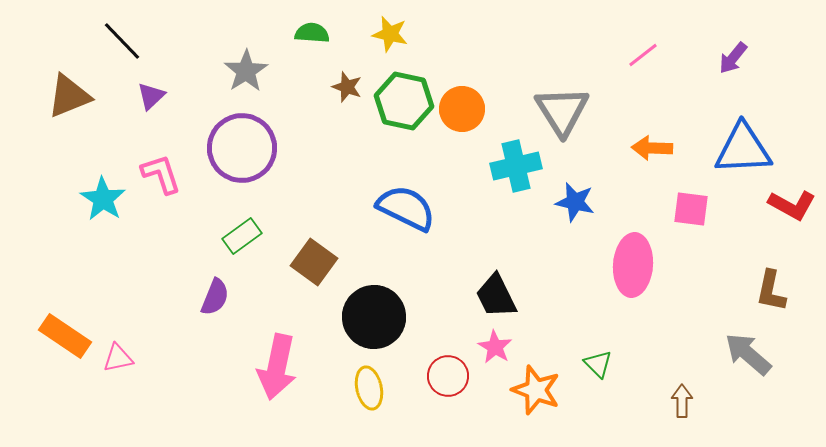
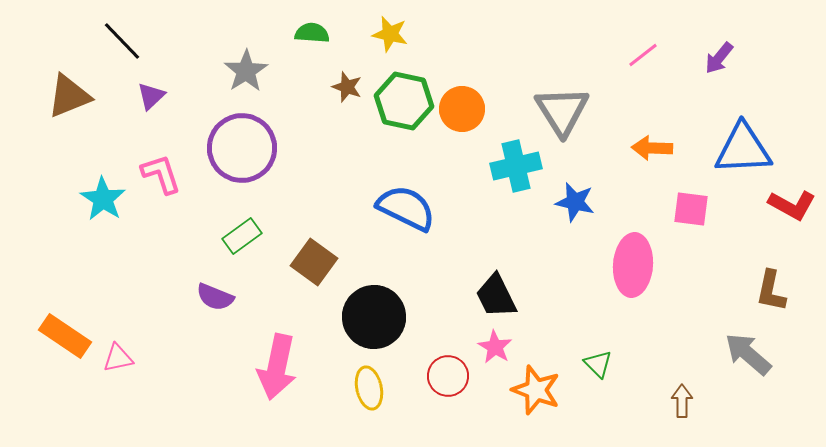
purple arrow: moved 14 px left
purple semicircle: rotated 90 degrees clockwise
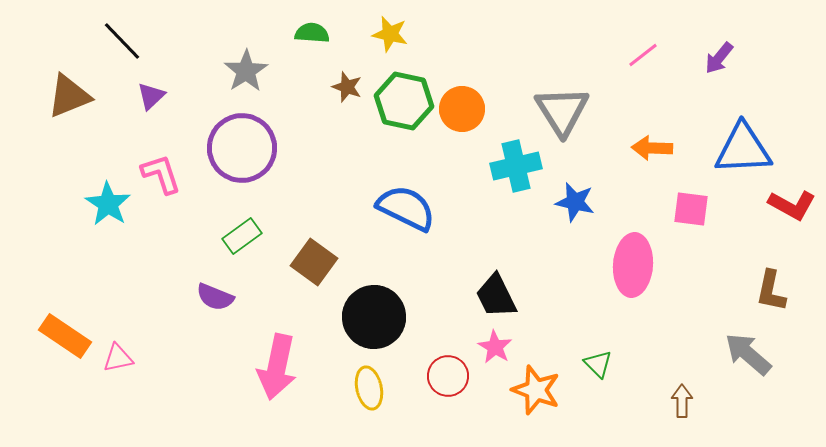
cyan star: moved 5 px right, 5 px down
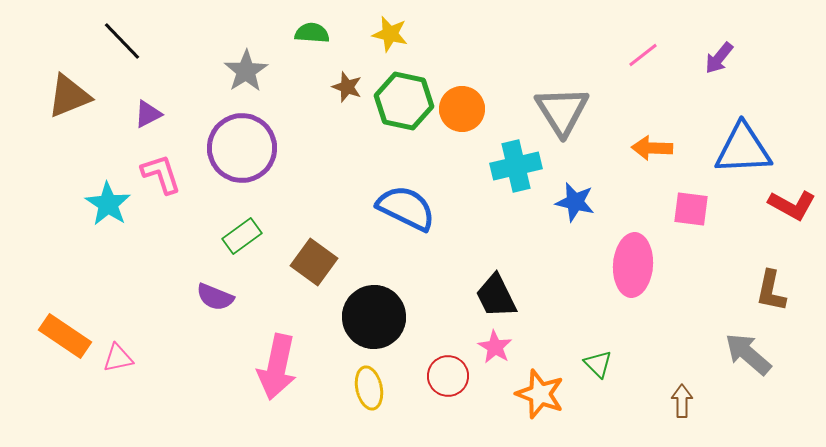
purple triangle: moved 3 px left, 18 px down; rotated 16 degrees clockwise
orange star: moved 4 px right, 4 px down
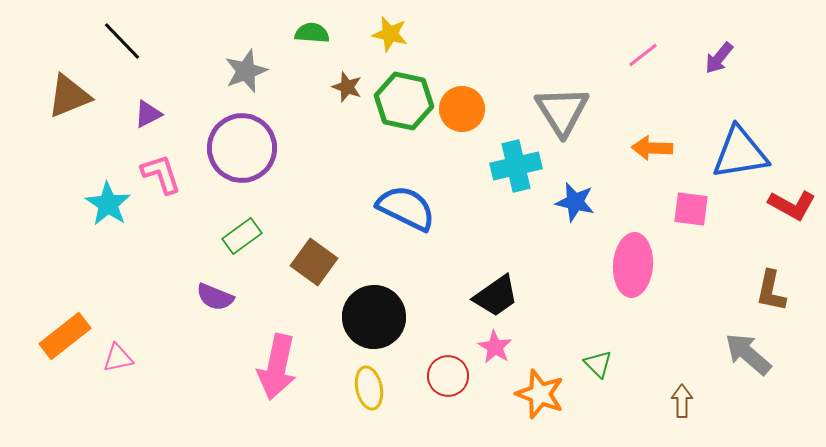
gray star: rotated 12 degrees clockwise
blue triangle: moved 3 px left, 4 px down; rotated 6 degrees counterclockwise
black trapezoid: rotated 99 degrees counterclockwise
orange rectangle: rotated 72 degrees counterclockwise
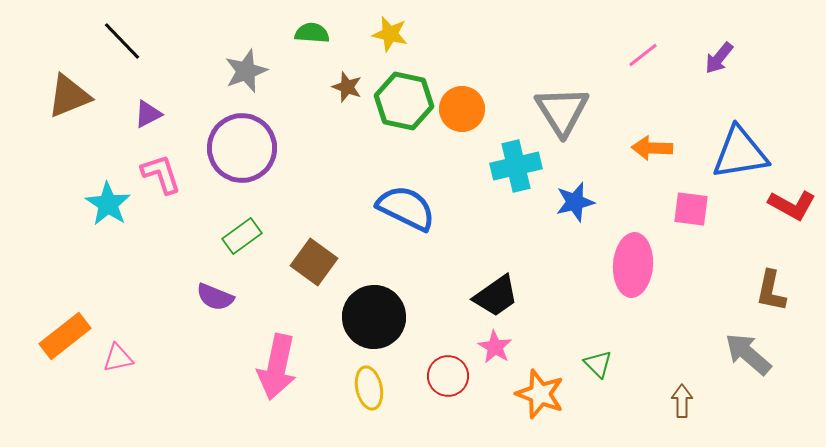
blue star: rotated 27 degrees counterclockwise
